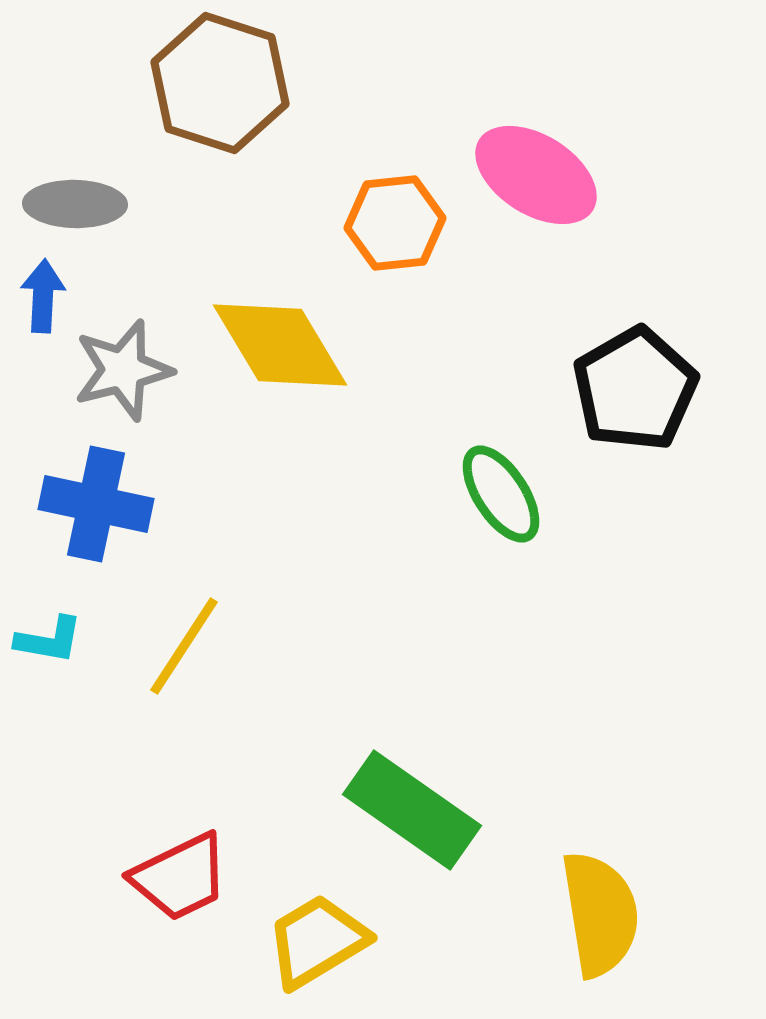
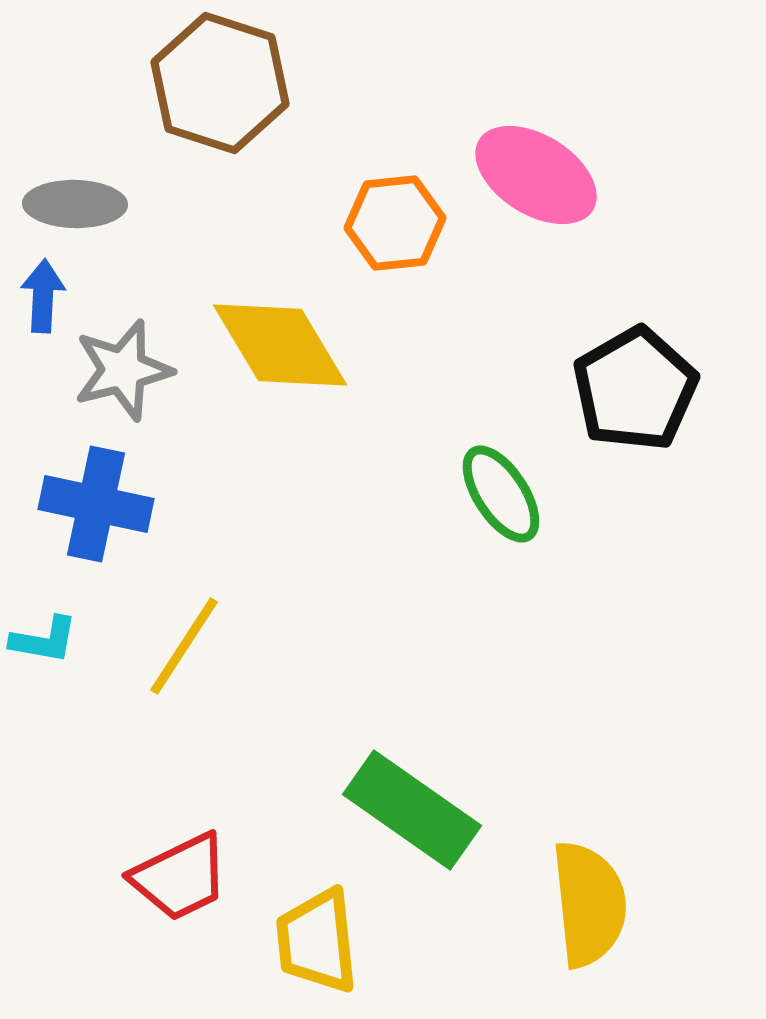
cyan L-shape: moved 5 px left
yellow semicircle: moved 11 px left, 10 px up; rotated 3 degrees clockwise
yellow trapezoid: rotated 65 degrees counterclockwise
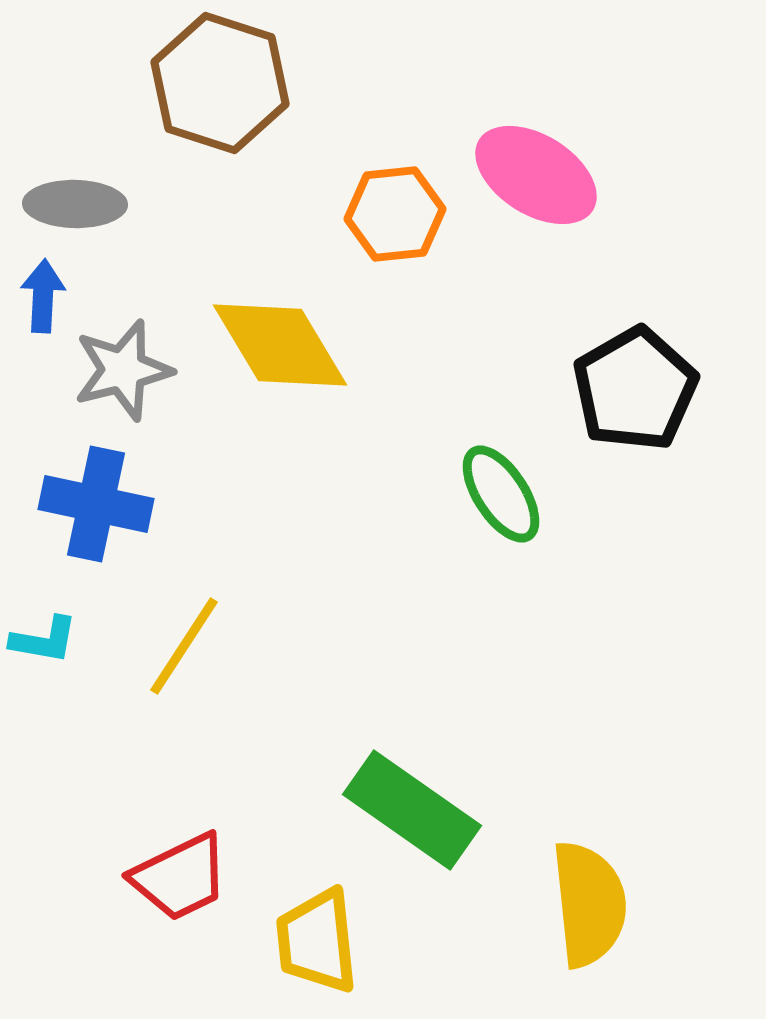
orange hexagon: moved 9 px up
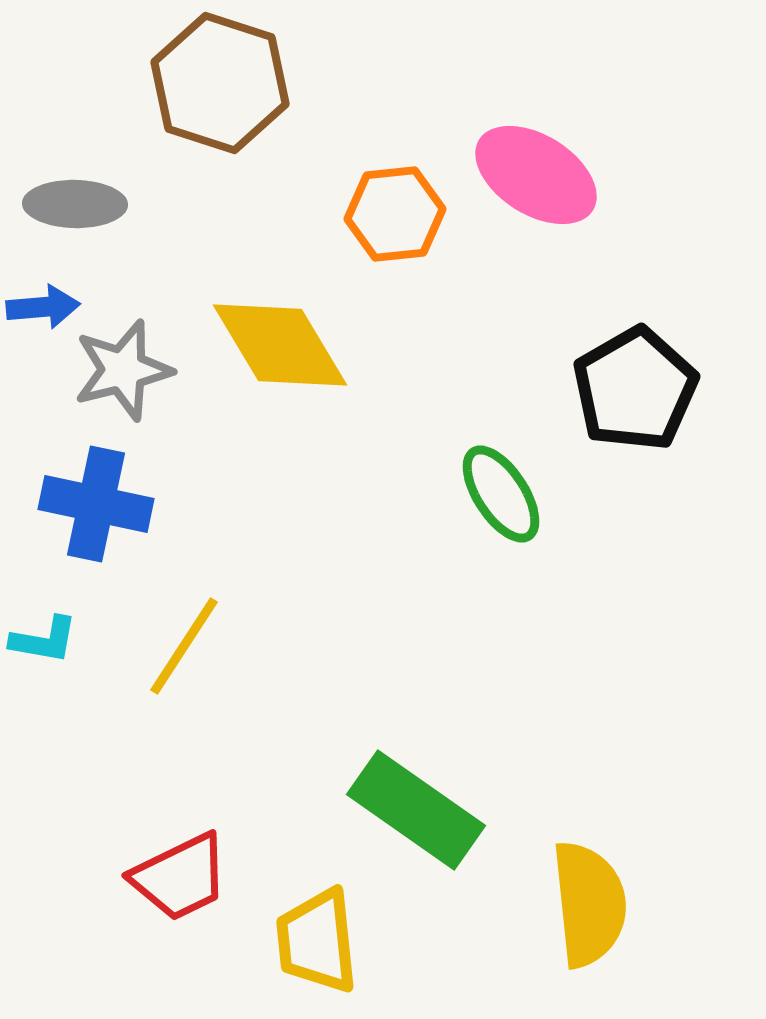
blue arrow: moved 11 px down; rotated 82 degrees clockwise
green rectangle: moved 4 px right
